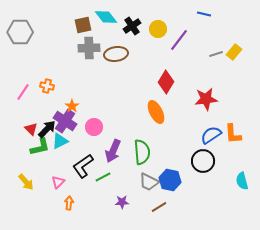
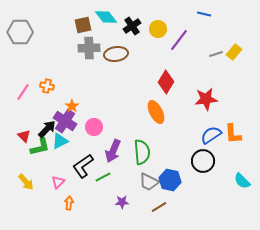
red triangle: moved 7 px left, 7 px down
cyan semicircle: rotated 30 degrees counterclockwise
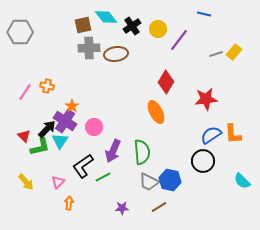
pink line: moved 2 px right
cyan triangle: rotated 30 degrees counterclockwise
purple star: moved 6 px down
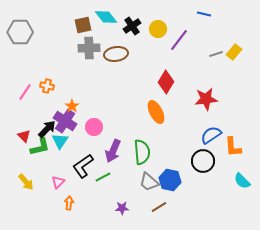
orange L-shape: moved 13 px down
gray trapezoid: rotated 15 degrees clockwise
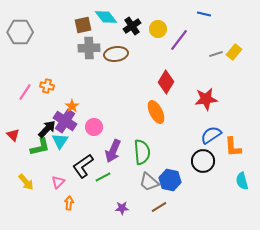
red triangle: moved 11 px left, 1 px up
cyan semicircle: rotated 30 degrees clockwise
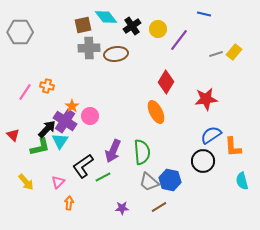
pink circle: moved 4 px left, 11 px up
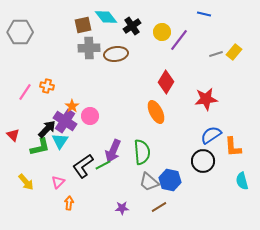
yellow circle: moved 4 px right, 3 px down
green line: moved 12 px up
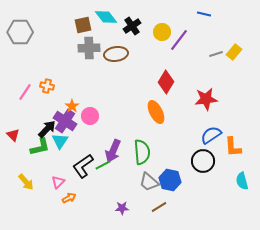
orange arrow: moved 5 px up; rotated 56 degrees clockwise
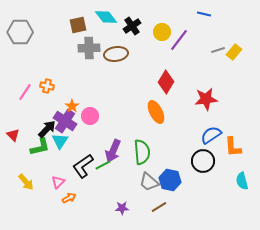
brown square: moved 5 px left
gray line: moved 2 px right, 4 px up
